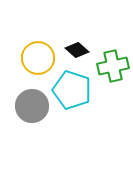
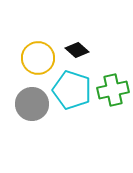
green cross: moved 24 px down
gray circle: moved 2 px up
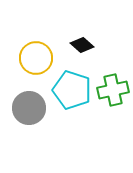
black diamond: moved 5 px right, 5 px up
yellow circle: moved 2 px left
gray circle: moved 3 px left, 4 px down
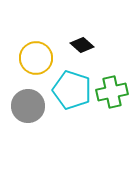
green cross: moved 1 px left, 2 px down
gray circle: moved 1 px left, 2 px up
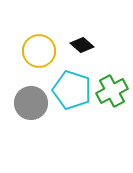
yellow circle: moved 3 px right, 7 px up
green cross: moved 1 px up; rotated 16 degrees counterclockwise
gray circle: moved 3 px right, 3 px up
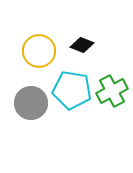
black diamond: rotated 20 degrees counterclockwise
cyan pentagon: rotated 9 degrees counterclockwise
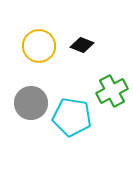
yellow circle: moved 5 px up
cyan pentagon: moved 27 px down
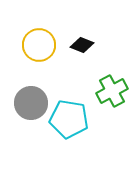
yellow circle: moved 1 px up
cyan pentagon: moved 3 px left, 2 px down
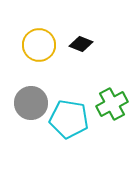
black diamond: moved 1 px left, 1 px up
green cross: moved 13 px down
